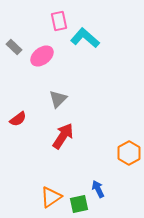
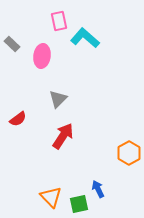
gray rectangle: moved 2 px left, 3 px up
pink ellipse: rotated 45 degrees counterclockwise
orange triangle: rotated 40 degrees counterclockwise
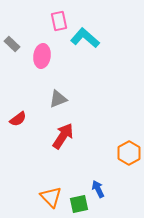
gray triangle: rotated 24 degrees clockwise
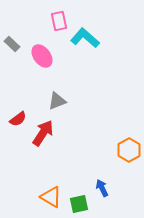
pink ellipse: rotated 45 degrees counterclockwise
gray triangle: moved 1 px left, 2 px down
red arrow: moved 20 px left, 3 px up
orange hexagon: moved 3 px up
blue arrow: moved 4 px right, 1 px up
orange triangle: rotated 15 degrees counterclockwise
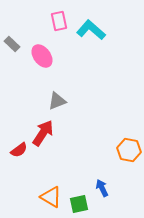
cyan L-shape: moved 6 px right, 8 px up
red semicircle: moved 1 px right, 31 px down
orange hexagon: rotated 20 degrees counterclockwise
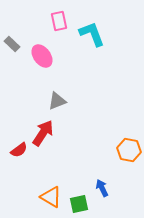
cyan L-shape: moved 1 px right, 4 px down; rotated 28 degrees clockwise
